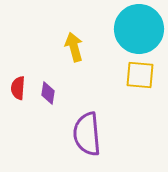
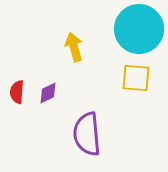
yellow square: moved 4 px left, 3 px down
red semicircle: moved 1 px left, 4 px down
purple diamond: rotated 55 degrees clockwise
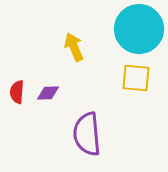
yellow arrow: rotated 8 degrees counterclockwise
purple diamond: rotated 25 degrees clockwise
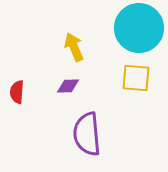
cyan circle: moved 1 px up
purple diamond: moved 20 px right, 7 px up
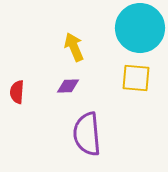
cyan circle: moved 1 px right
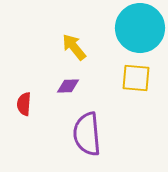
yellow arrow: rotated 16 degrees counterclockwise
red semicircle: moved 7 px right, 12 px down
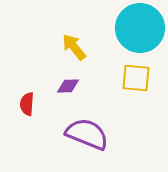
red semicircle: moved 3 px right
purple semicircle: rotated 117 degrees clockwise
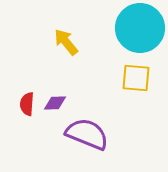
yellow arrow: moved 8 px left, 5 px up
purple diamond: moved 13 px left, 17 px down
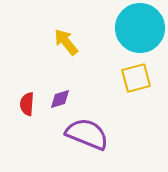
yellow square: rotated 20 degrees counterclockwise
purple diamond: moved 5 px right, 4 px up; rotated 15 degrees counterclockwise
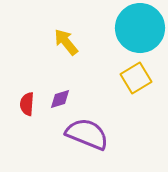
yellow square: rotated 16 degrees counterclockwise
